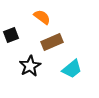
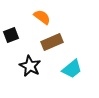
black star: rotated 15 degrees counterclockwise
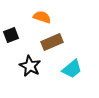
orange semicircle: rotated 18 degrees counterclockwise
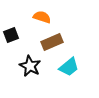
cyan trapezoid: moved 3 px left, 2 px up
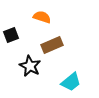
brown rectangle: moved 3 px down
cyan trapezoid: moved 2 px right, 15 px down
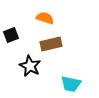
orange semicircle: moved 3 px right, 1 px down
brown rectangle: moved 1 px left, 1 px up; rotated 10 degrees clockwise
cyan trapezoid: moved 2 px down; rotated 50 degrees clockwise
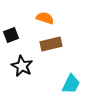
black star: moved 8 px left
cyan trapezoid: rotated 75 degrees counterclockwise
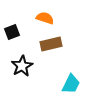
black square: moved 1 px right, 3 px up
black star: rotated 15 degrees clockwise
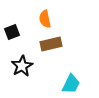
orange semicircle: moved 1 px down; rotated 120 degrees counterclockwise
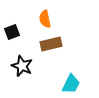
black star: rotated 20 degrees counterclockwise
